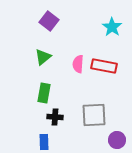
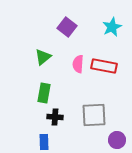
purple square: moved 18 px right, 6 px down
cyan star: rotated 12 degrees clockwise
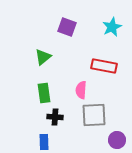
purple square: rotated 18 degrees counterclockwise
pink semicircle: moved 3 px right, 26 px down
green rectangle: rotated 18 degrees counterclockwise
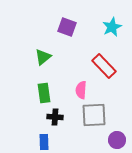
red rectangle: rotated 35 degrees clockwise
